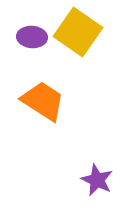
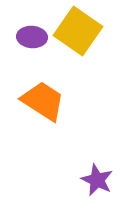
yellow square: moved 1 px up
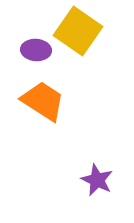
purple ellipse: moved 4 px right, 13 px down
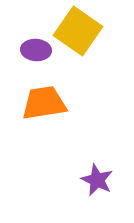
orange trapezoid: moved 1 px right, 2 px down; rotated 42 degrees counterclockwise
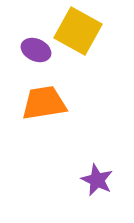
yellow square: rotated 6 degrees counterclockwise
purple ellipse: rotated 20 degrees clockwise
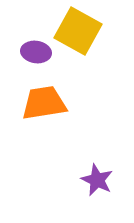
purple ellipse: moved 2 px down; rotated 16 degrees counterclockwise
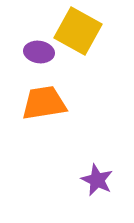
purple ellipse: moved 3 px right
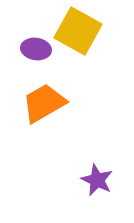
purple ellipse: moved 3 px left, 3 px up
orange trapezoid: rotated 21 degrees counterclockwise
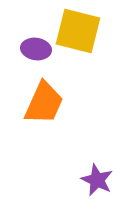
yellow square: rotated 15 degrees counterclockwise
orange trapezoid: rotated 144 degrees clockwise
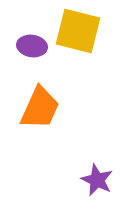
purple ellipse: moved 4 px left, 3 px up
orange trapezoid: moved 4 px left, 5 px down
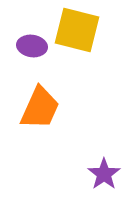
yellow square: moved 1 px left, 1 px up
purple star: moved 7 px right, 6 px up; rotated 12 degrees clockwise
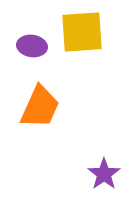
yellow square: moved 5 px right, 2 px down; rotated 18 degrees counterclockwise
orange trapezoid: moved 1 px up
